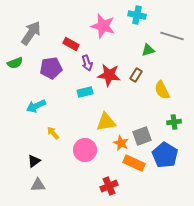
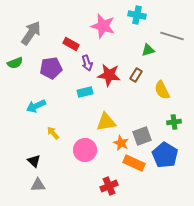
black triangle: rotated 40 degrees counterclockwise
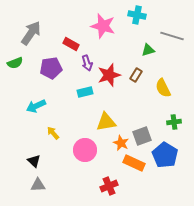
red star: rotated 25 degrees counterclockwise
yellow semicircle: moved 1 px right, 2 px up
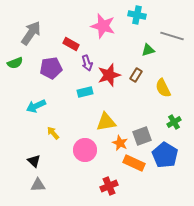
green cross: rotated 24 degrees counterclockwise
orange star: moved 1 px left
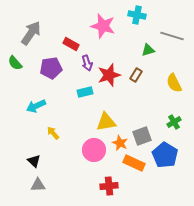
green semicircle: rotated 70 degrees clockwise
yellow semicircle: moved 11 px right, 5 px up
pink circle: moved 9 px right
red cross: rotated 18 degrees clockwise
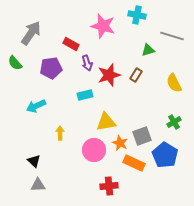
cyan rectangle: moved 3 px down
yellow arrow: moved 7 px right; rotated 40 degrees clockwise
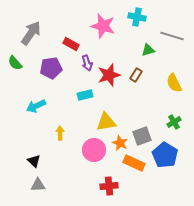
cyan cross: moved 2 px down
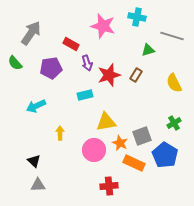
green cross: moved 1 px down
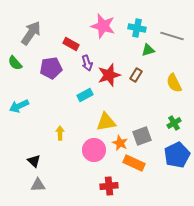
cyan cross: moved 11 px down
cyan rectangle: rotated 14 degrees counterclockwise
cyan arrow: moved 17 px left
blue pentagon: moved 12 px right; rotated 15 degrees clockwise
